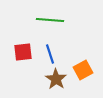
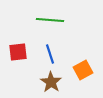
red square: moved 5 px left
brown star: moved 5 px left, 3 px down
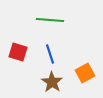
red square: rotated 24 degrees clockwise
orange square: moved 2 px right, 3 px down
brown star: moved 1 px right
